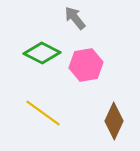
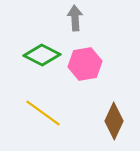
gray arrow: rotated 35 degrees clockwise
green diamond: moved 2 px down
pink hexagon: moved 1 px left, 1 px up
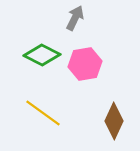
gray arrow: rotated 30 degrees clockwise
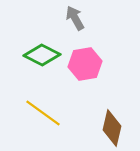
gray arrow: rotated 55 degrees counterclockwise
brown diamond: moved 2 px left, 7 px down; rotated 12 degrees counterclockwise
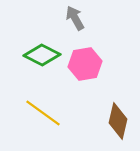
brown diamond: moved 6 px right, 7 px up
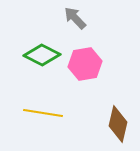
gray arrow: rotated 15 degrees counterclockwise
yellow line: rotated 27 degrees counterclockwise
brown diamond: moved 3 px down
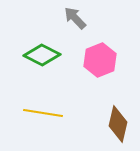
pink hexagon: moved 15 px right, 4 px up; rotated 12 degrees counterclockwise
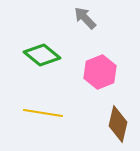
gray arrow: moved 10 px right
green diamond: rotated 12 degrees clockwise
pink hexagon: moved 12 px down
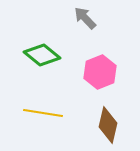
brown diamond: moved 10 px left, 1 px down
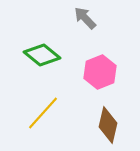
yellow line: rotated 57 degrees counterclockwise
